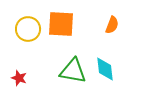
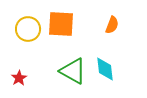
green triangle: rotated 20 degrees clockwise
red star: rotated 21 degrees clockwise
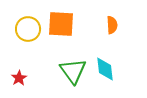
orange semicircle: rotated 24 degrees counterclockwise
green triangle: rotated 24 degrees clockwise
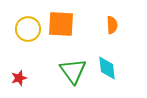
cyan diamond: moved 2 px right, 1 px up
red star: rotated 14 degrees clockwise
